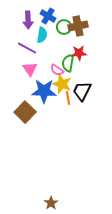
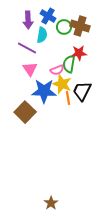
brown cross: moved 2 px right; rotated 30 degrees clockwise
green semicircle: moved 1 px right, 1 px down
pink semicircle: rotated 56 degrees counterclockwise
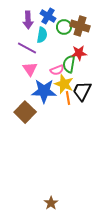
yellow star: moved 2 px right
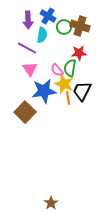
green semicircle: moved 1 px right, 4 px down
pink semicircle: rotated 72 degrees clockwise
blue star: rotated 10 degrees counterclockwise
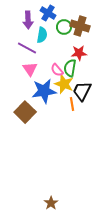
blue cross: moved 3 px up
orange line: moved 4 px right, 6 px down
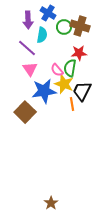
purple line: rotated 12 degrees clockwise
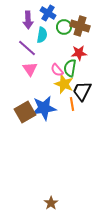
blue star: moved 17 px down
brown square: rotated 15 degrees clockwise
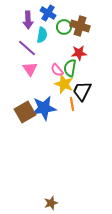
brown star: rotated 16 degrees clockwise
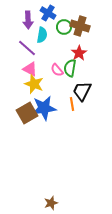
red star: rotated 28 degrees counterclockwise
pink triangle: rotated 28 degrees counterclockwise
yellow star: moved 30 px left
brown square: moved 2 px right, 1 px down
